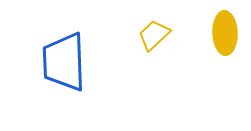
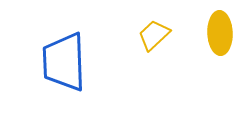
yellow ellipse: moved 5 px left
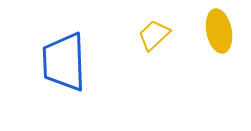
yellow ellipse: moved 1 px left, 2 px up; rotated 9 degrees counterclockwise
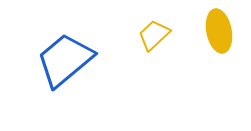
blue trapezoid: moved 1 px right, 2 px up; rotated 52 degrees clockwise
